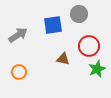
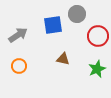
gray circle: moved 2 px left
red circle: moved 9 px right, 10 px up
orange circle: moved 6 px up
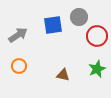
gray circle: moved 2 px right, 3 px down
red circle: moved 1 px left
brown triangle: moved 16 px down
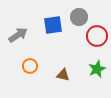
orange circle: moved 11 px right
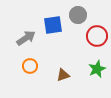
gray circle: moved 1 px left, 2 px up
gray arrow: moved 8 px right, 3 px down
brown triangle: rotated 32 degrees counterclockwise
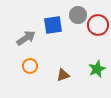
red circle: moved 1 px right, 11 px up
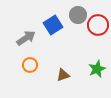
blue square: rotated 24 degrees counterclockwise
orange circle: moved 1 px up
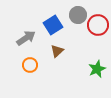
brown triangle: moved 6 px left, 24 px up; rotated 24 degrees counterclockwise
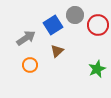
gray circle: moved 3 px left
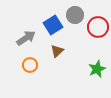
red circle: moved 2 px down
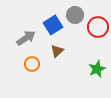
orange circle: moved 2 px right, 1 px up
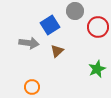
gray circle: moved 4 px up
blue square: moved 3 px left
gray arrow: moved 3 px right, 5 px down; rotated 42 degrees clockwise
orange circle: moved 23 px down
